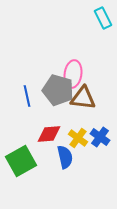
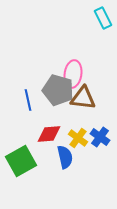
blue line: moved 1 px right, 4 px down
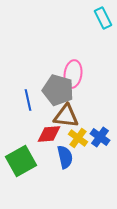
brown triangle: moved 17 px left, 18 px down
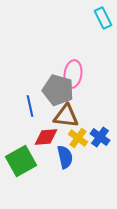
blue line: moved 2 px right, 6 px down
red diamond: moved 3 px left, 3 px down
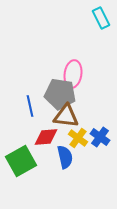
cyan rectangle: moved 2 px left
gray pentagon: moved 2 px right, 4 px down; rotated 8 degrees counterclockwise
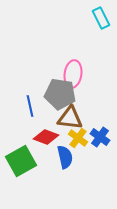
brown triangle: moved 4 px right, 2 px down
red diamond: rotated 25 degrees clockwise
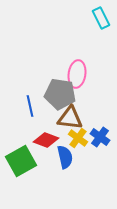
pink ellipse: moved 4 px right
red diamond: moved 3 px down
